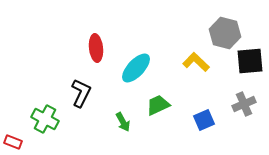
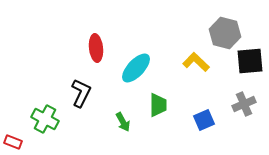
green trapezoid: rotated 115 degrees clockwise
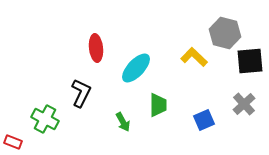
yellow L-shape: moved 2 px left, 5 px up
gray cross: rotated 20 degrees counterclockwise
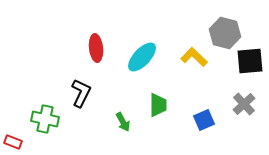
cyan ellipse: moved 6 px right, 11 px up
green cross: rotated 16 degrees counterclockwise
